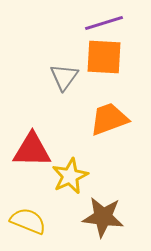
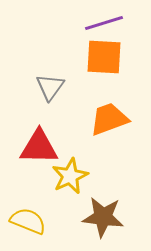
gray triangle: moved 14 px left, 10 px down
red triangle: moved 7 px right, 3 px up
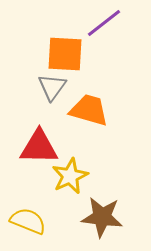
purple line: rotated 21 degrees counterclockwise
orange square: moved 39 px left, 3 px up
gray triangle: moved 2 px right
orange trapezoid: moved 20 px left, 9 px up; rotated 36 degrees clockwise
brown star: moved 1 px left
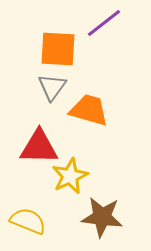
orange square: moved 7 px left, 5 px up
